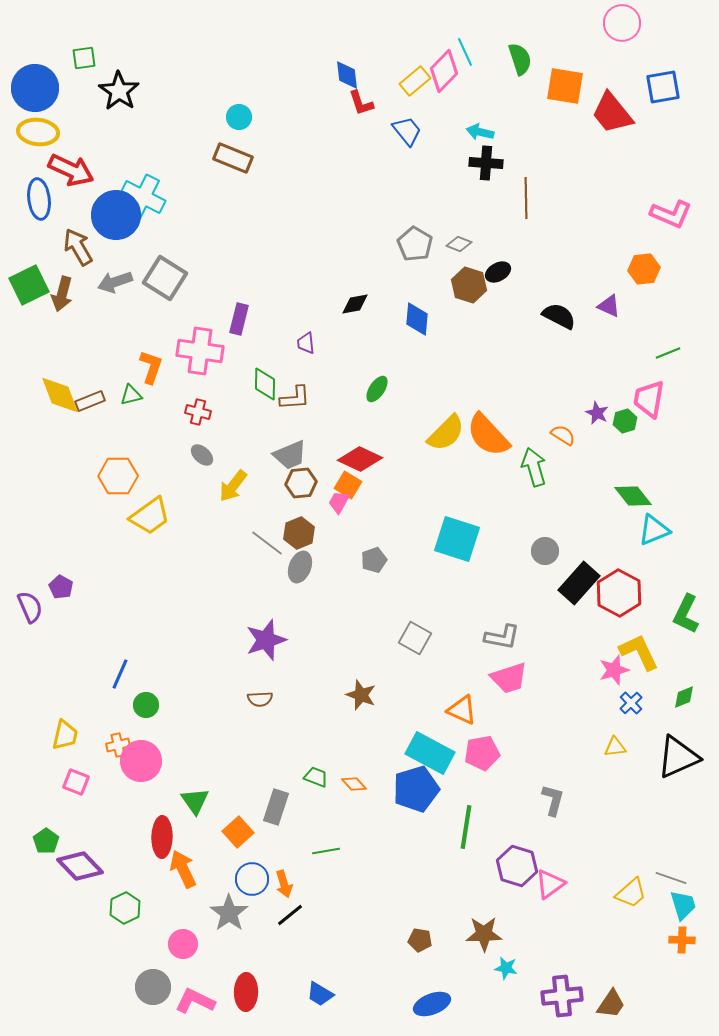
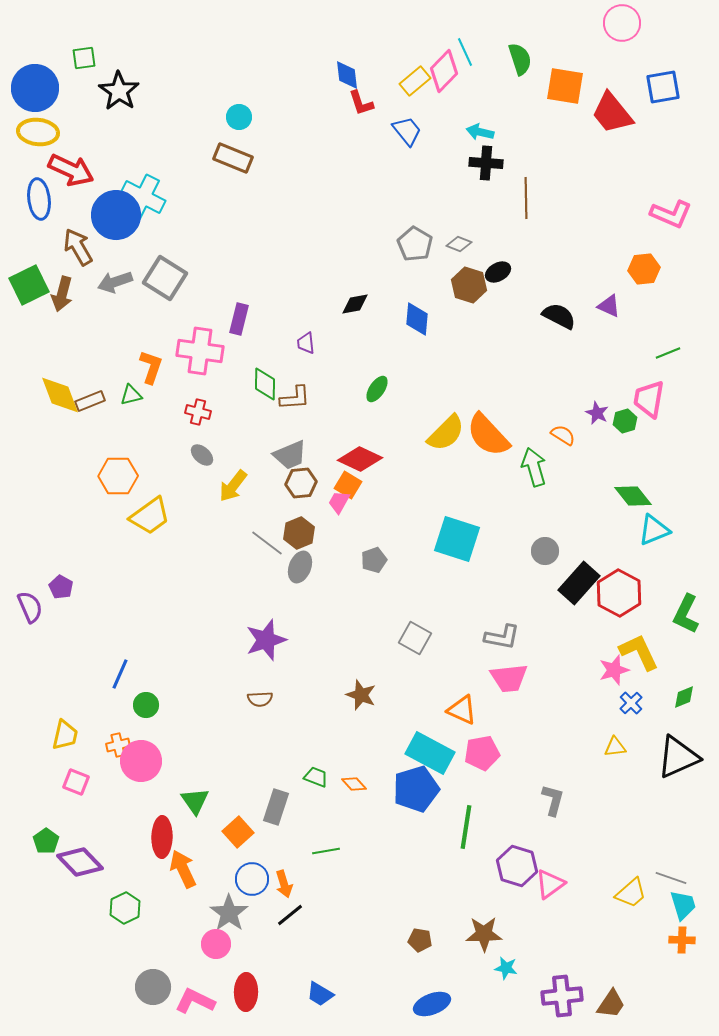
pink trapezoid at (509, 678): rotated 12 degrees clockwise
purple diamond at (80, 866): moved 4 px up
pink circle at (183, 944): moved 33 px right
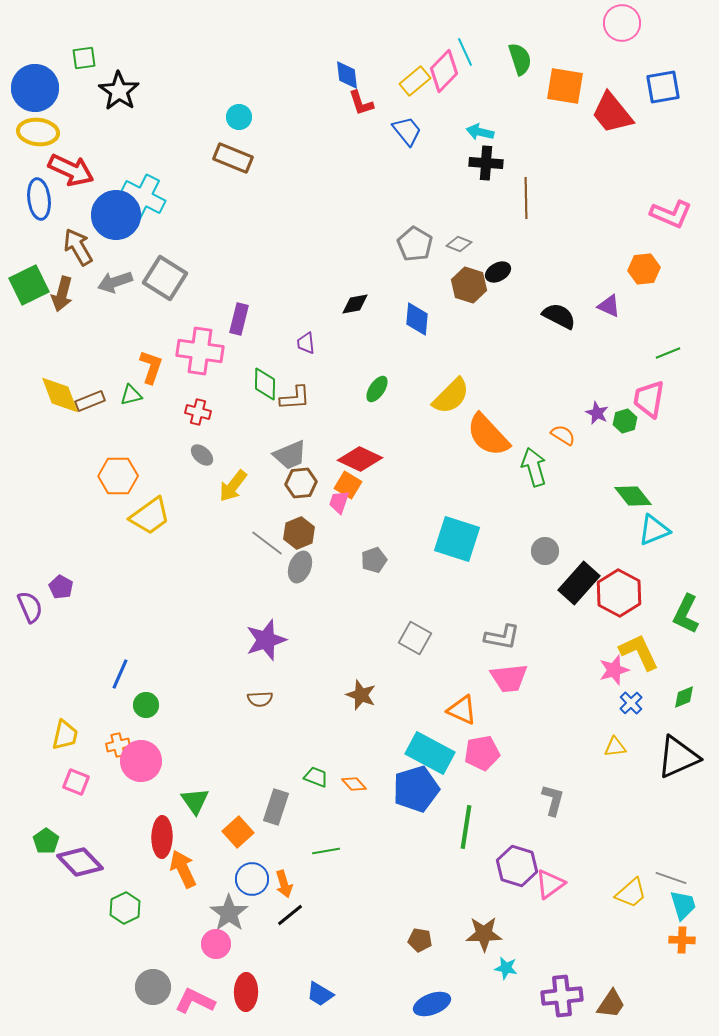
yellow semicircle at (446, 433): moved 5 px right, 37 px up
pink trapezoid at (339, 502): rotated 10 degrees counterclockwise
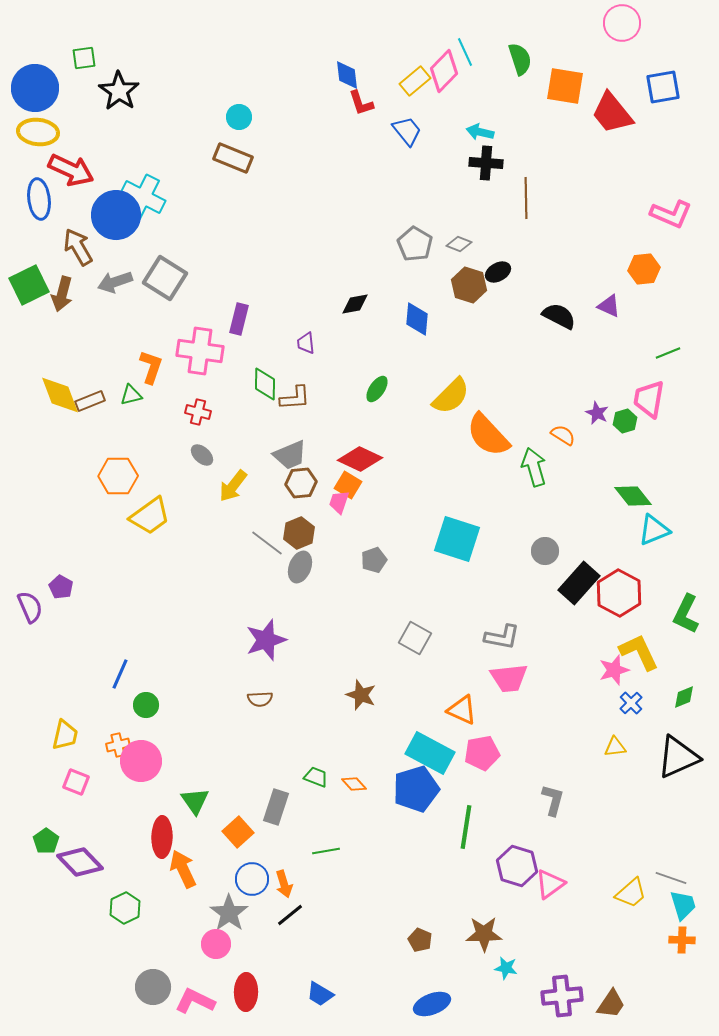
brown pentagon at (420, 940): rotated 15 degrees clockwise
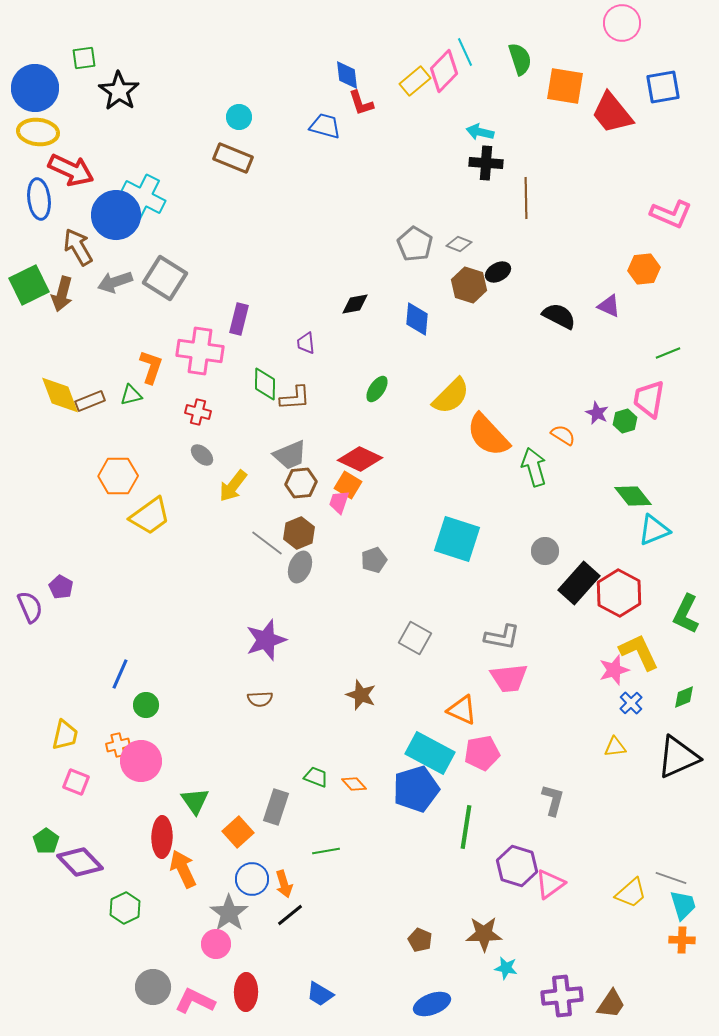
blue trapezoid at (407, 131): moved 82 px left, 5 px up; rotated 36 degrees counterclockwise
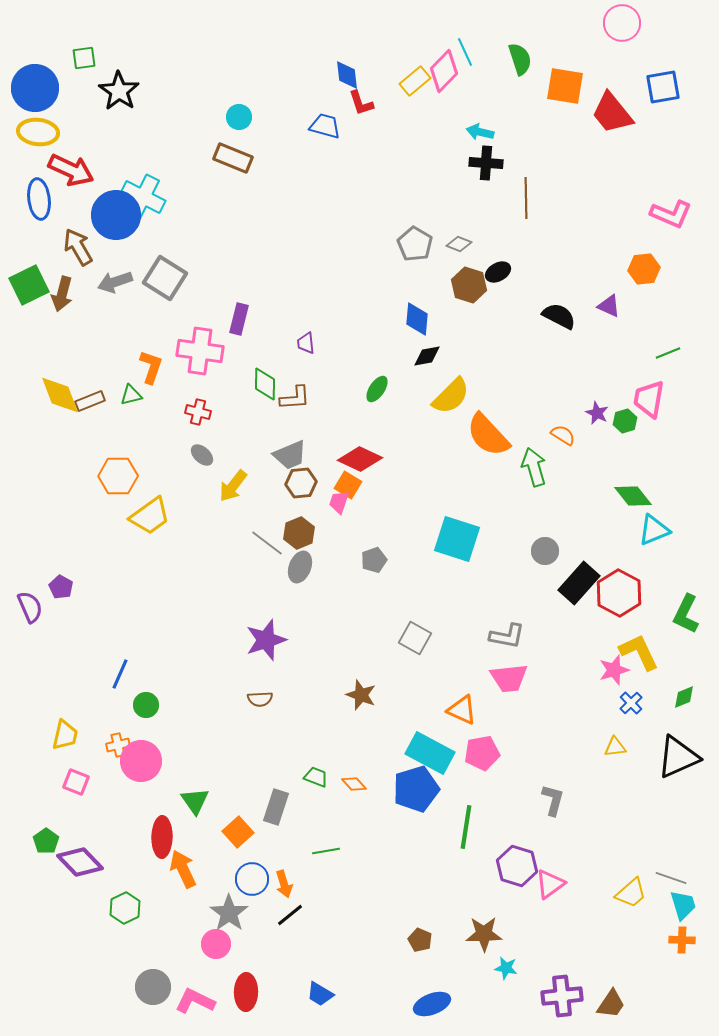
black diamond at (355, 304): moved 72 px right, 52 px down
gray L-shape at (502, 637): moved 5 px right, 1 px up
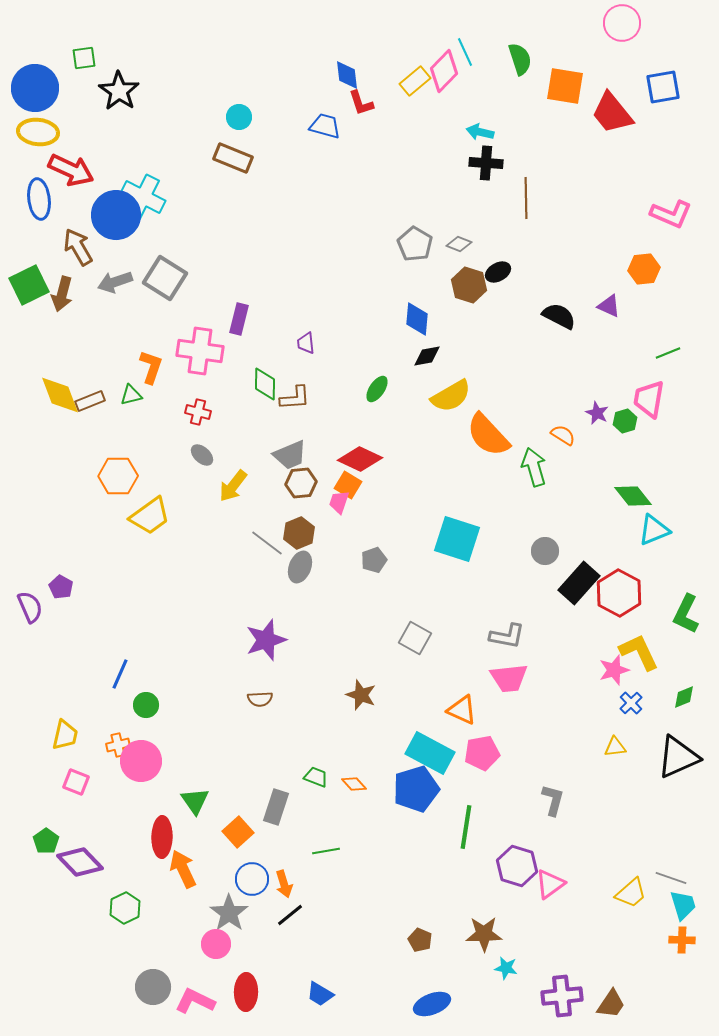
yellow semicircle at (451, 396): rotated 15 degrees clockwise
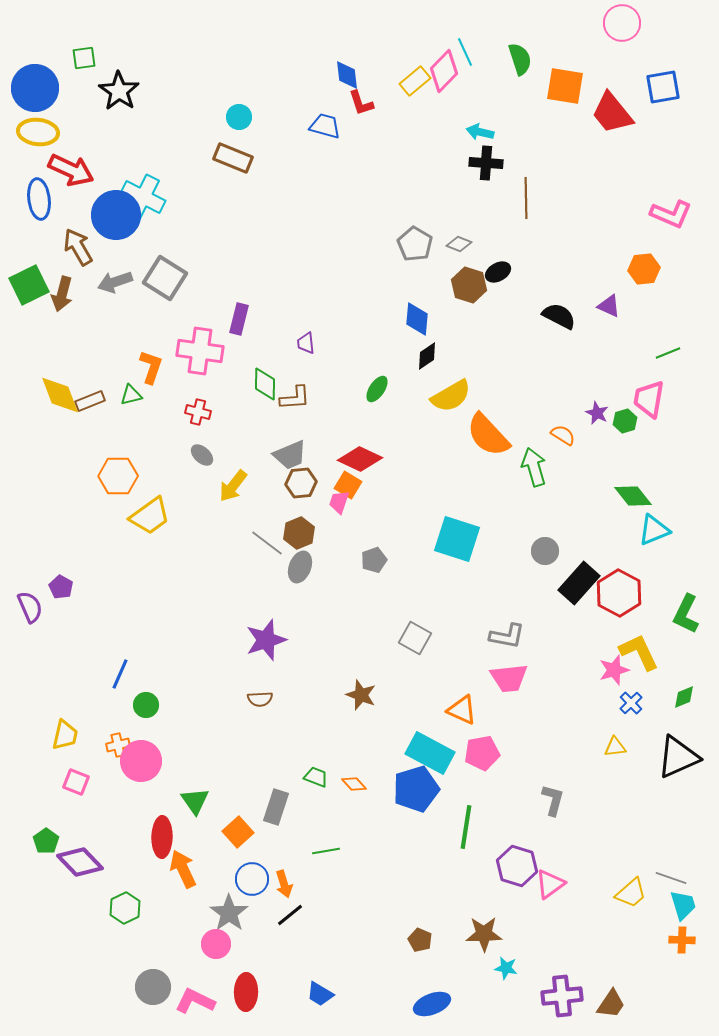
black diamond at (427, 356): rotated 24 degrees counterclockwise
